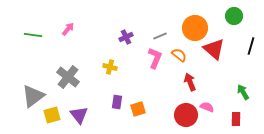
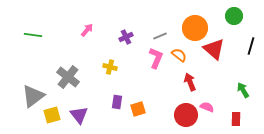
pink arrow: moved 19 px right, 1 px down
pink L-shape: moved 1 px right
green arrow: moved 2 px up
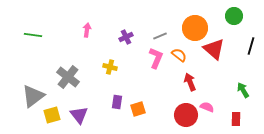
pink arrow: rotated 32 degrees counterclockwise
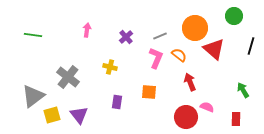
purple cross: rotated 16 degrees counterclockwise
orange square: moved 11 px right, 17 px up; rotated 21 degrees clockwise
red circle: moved 2 px down
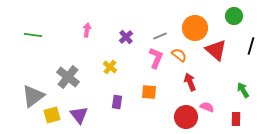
red triangle: moved 2 px right, 1 px down
yellow cross: rotated 24 degrees clockwise
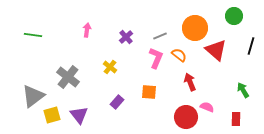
purple rectangle: rotated 32 degrees clockwise
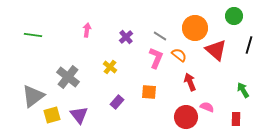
gray line: rotated 56 degrees clockwise
black line: moved 2 px left, 1 px up
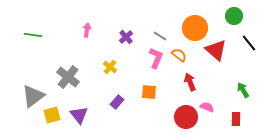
black line: moved 2 px up; rotated 54 degrees counterclockwise
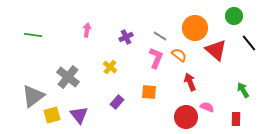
purple cross: rotated 16 degrees clockwise
